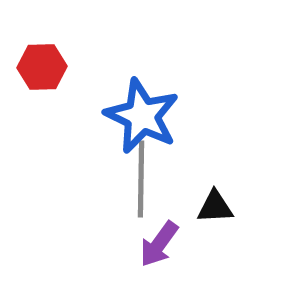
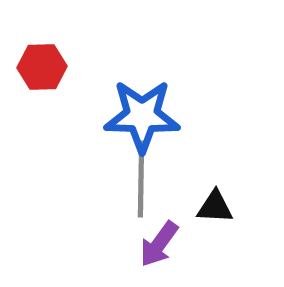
blue star: rotated 24 degrees counterclockwise
black triangle: rotated 6 degrees clockwise
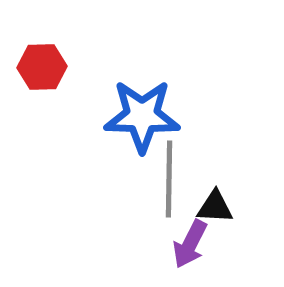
gray line: moved 28 px right
purple arrow: moved 31 px right; rotated 9 degrees counterclockwise
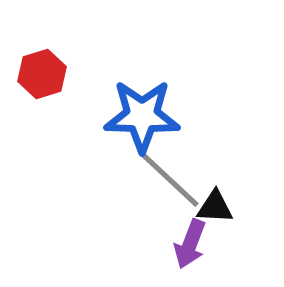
red hexagon: moved 7 px down; rotated 15 degrees counterclockwise
gray line: rotated 48 degrees counterclockwise
purple arrow: rotated 6 degrees counterclockwise
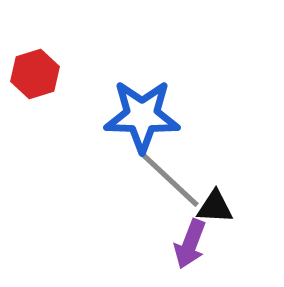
red hexagon: moved 7 px left
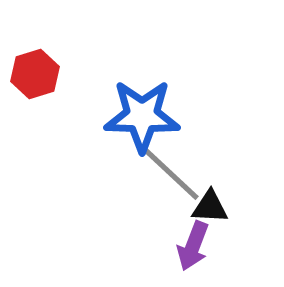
gray line: moved 7 px up
black triangle: moved 5 px left
purple arrow: moved 3 px right, 2 px down
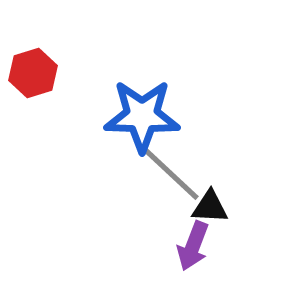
red hexagon: moved 2 px left, 1 px up
